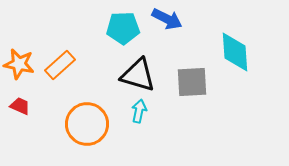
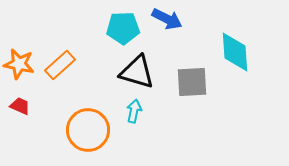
black triangle: moved 1 px left, 3 px up
cyan arrow: moved 5 px left
orange circle: moved 1 px right, 6 px down
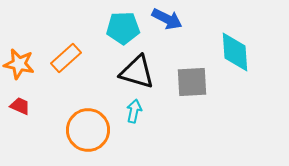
orange rectangle: moved 6 px right, 7 px up
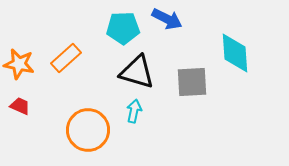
cyan diamond: moved 1 px down
